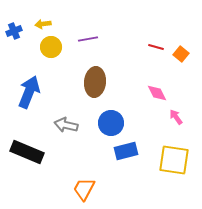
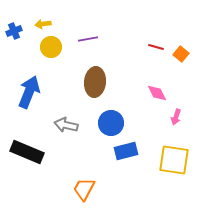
pink arrow: rotated 126 degrees counterclockwise
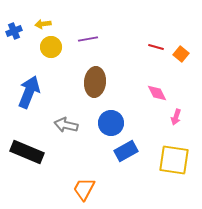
blue rectangle: rotated 15 degrees counterclockwise
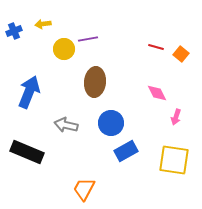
yellow circle: moved 13 px right, 2 px down
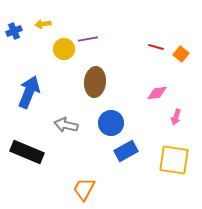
pink diamond: rotated 70 degrees counterclockwise
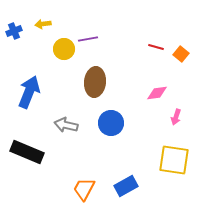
blue rectangle: moved 35 px down
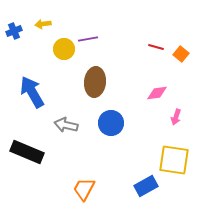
blue arrow: moved 3 px right; rotated 52 degrees counterclockwise
blue rectangle: moved 20 px right
